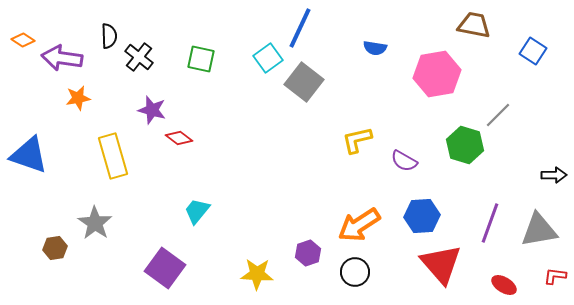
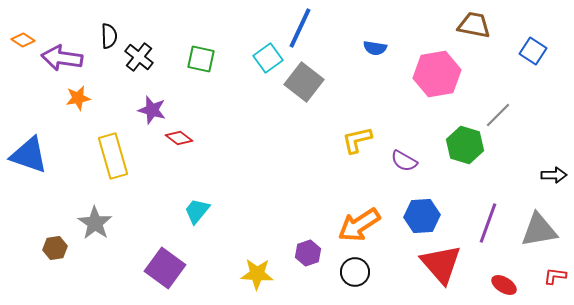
purple line: moved 2 px left
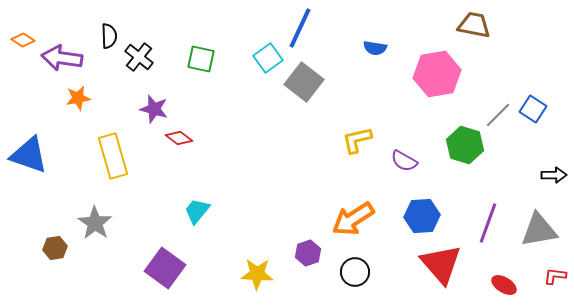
blue square: moved 58 px down
purple star: moved 2 px right, 1 px up
orange arrow: moved 6 px left, 6 px up
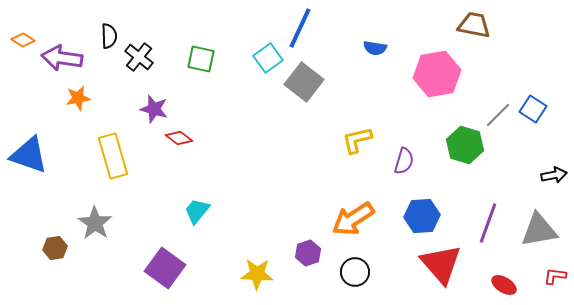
purple semicircle: rotated 104 degrees counterclockwise
black arrow: rotated 10 degrees counterclockwise
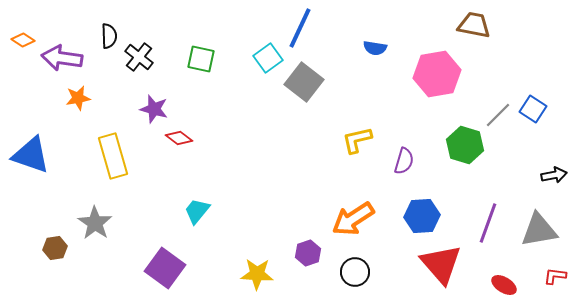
blue triangle: moved 2 px right
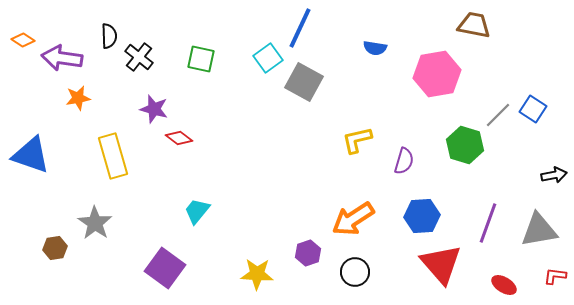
gray square: rotated 9 degrees counterclockwise
